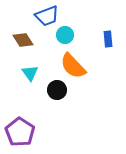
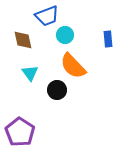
brown diamond: rotated 20 degrees clockwise
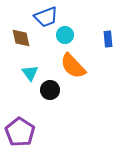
blue trapezoid: moved 1 px left, 1 px down
brown diamond: moved 2 px left, 2 px up
black circle: moved 7 px left
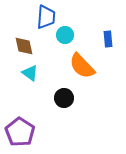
blue trapezoid: rotated 65 degrees counterclockwise
brown diamond: moved 3 px right, 8 px down
orange semicircle: moved 9 px right
cyan triangle: rotated 18 degrees counterclockwise
black circle: moved 14 px right, 8 px down
